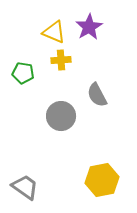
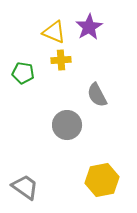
gray circle: moved 6 px right, 9 px down
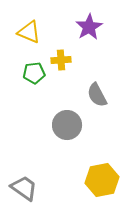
yellow triangle: moved 25 px left
green pentagon: moved 11 px right; rotated 15 degrees counterclockwise
gray trapezoid: moved 1 px left, 1 px down
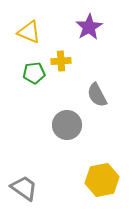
yellow cross: moved 1 px down
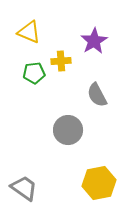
purple star: moved 5 px right, 14 px down
gray circle: moved 1 px right, 5 px down
yellow hexagon: moved 3 px left, 3 px down
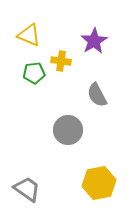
yellow triangle: moved 3 px down
yellow cross: rotated 12 degrees clockwise
gray trapezoid: moved 3 px right, 1 px down
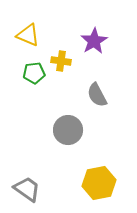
yellow triangle: moved 1 px left
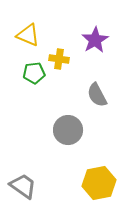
purple star: moved 1 px right, 1 px up
yellow cross: moved 2 px left, 2 px up
gray trapezoid: moved 4 px left, 3 px up
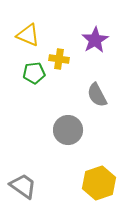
yellow hexagon: rotated 8 degrees counterclockwise
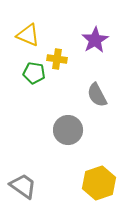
yellow cross: moved 2 px left
green pentagon: rotated 15 degrees clockwise
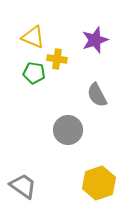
yellow triangle: moved 5 px right, 2 px down
purple star: rotated 12 degrees clockwise
